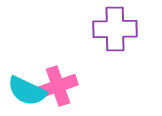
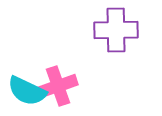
purple cross: moved 1 px right, 1 px down
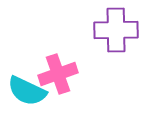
pink cross: moved 12 px up
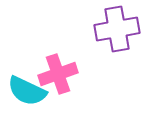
purple cross: moved 1 px right, 1 px up; rotated 9 degrees counterclockwise
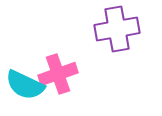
cyan semicircle: moved 2 px left, 6 px up
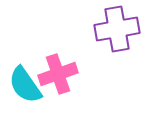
cyan semicircle: rotated 30 degrees clockwise
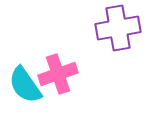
purple cross: moved 1 px right, 1 px up
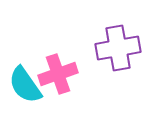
purple cross: moved 20 px down
